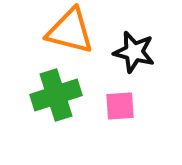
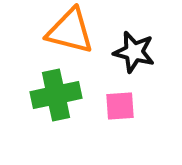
green cross: rotated 6 degrees clockwise
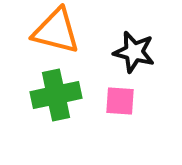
orange triangle: moved 14 px left
pink square: moved 5 px up; rotated 8 degrees clockwise
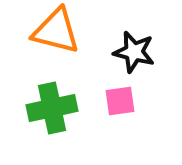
green cross: moved 4 px left, 13 px down
pink square: rotated 12 degrees counterclockwise
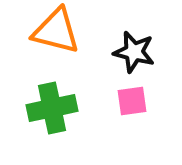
pink square: moved 12 px right
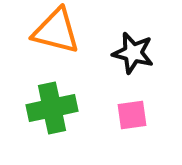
black star: moved 1 px left, 1 px down
pink square: moved 14 px down
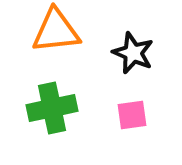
orange triangle: rotated 20 degrees counterclockwise
black star: rotated 9 degrees clockwise
